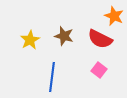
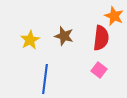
red semicircle: moved 1 px right, 1 px up; rotated 110 degrees counterclockwise
blue line: moved 7 px left, 2 px down
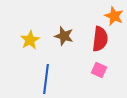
red semicircle: moved 1 px left, 1 px down
pink square: rotated 14 degrees counterclockwise
blue line: moved 1 px right
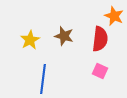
pink square: moved 1 px right, 1 px down
blue line: moved 3 px left
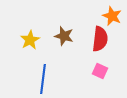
orange star: moved 2 px left
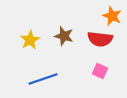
red semicircle: rotated 90 degrees clockwise
blue line: rotated 64 degrees clockwise
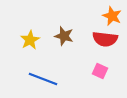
red semicircle: moved 5 px right
blue line: rotated 40 degrees clockwise
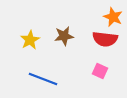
orange star: moved 1 px right, 1 px down
brown star: rotated 24 degrees counterclockwise
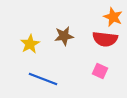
yellow star: moved 4 px down
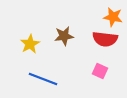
orange star: rotated 12 degrees counterclockwise
